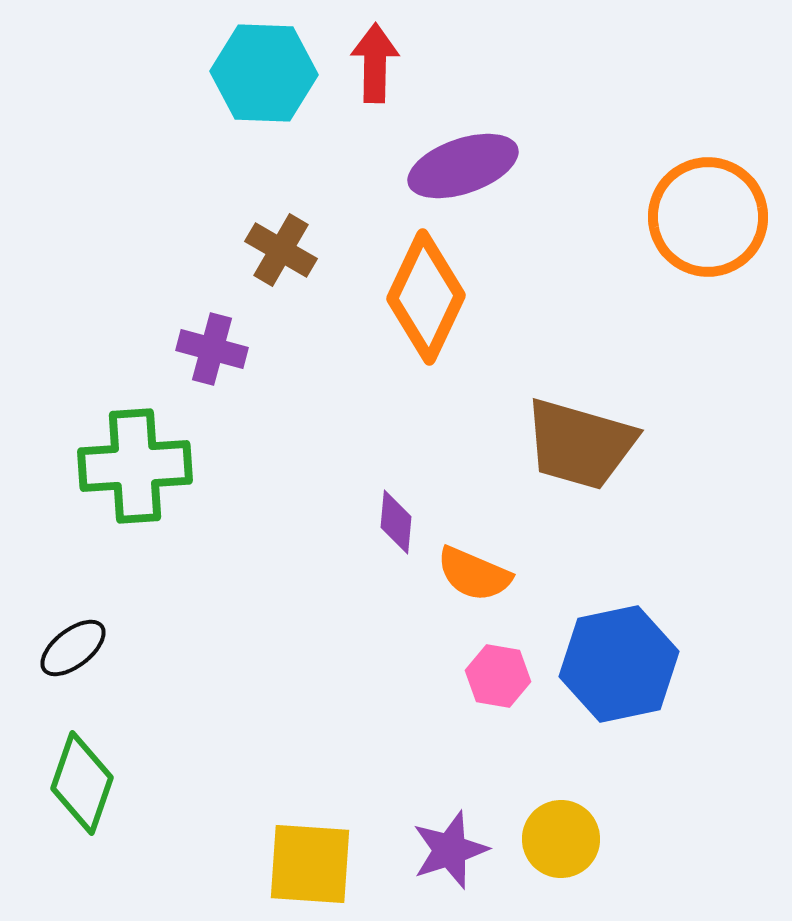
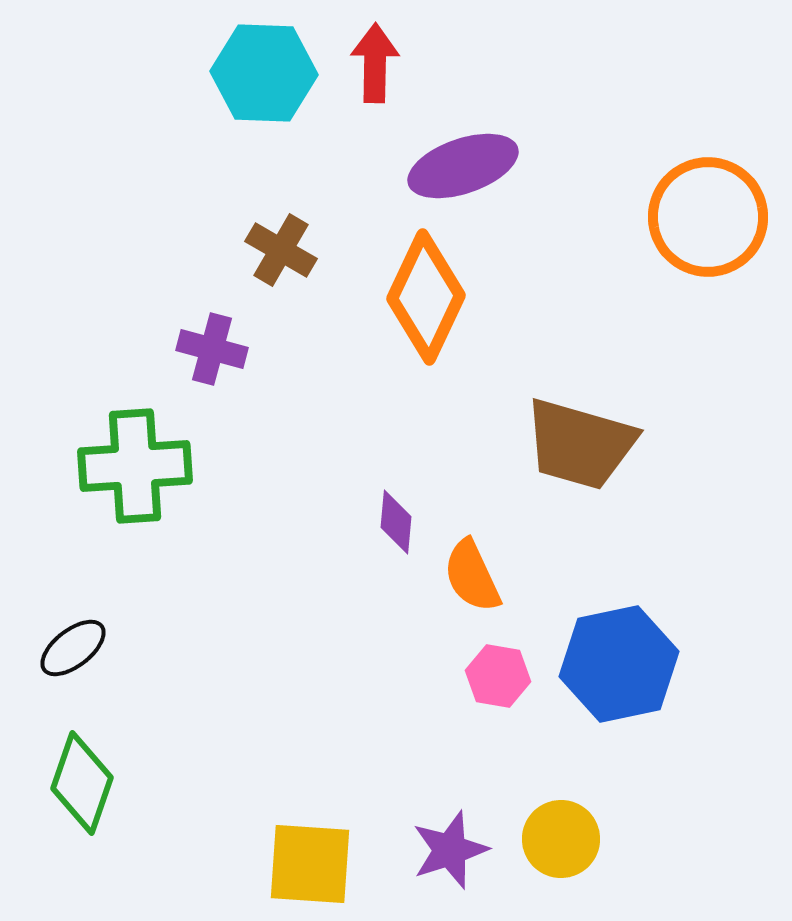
orange semicircle: moved 2 px left, 2 px down; rotated 42 degrees clockwise
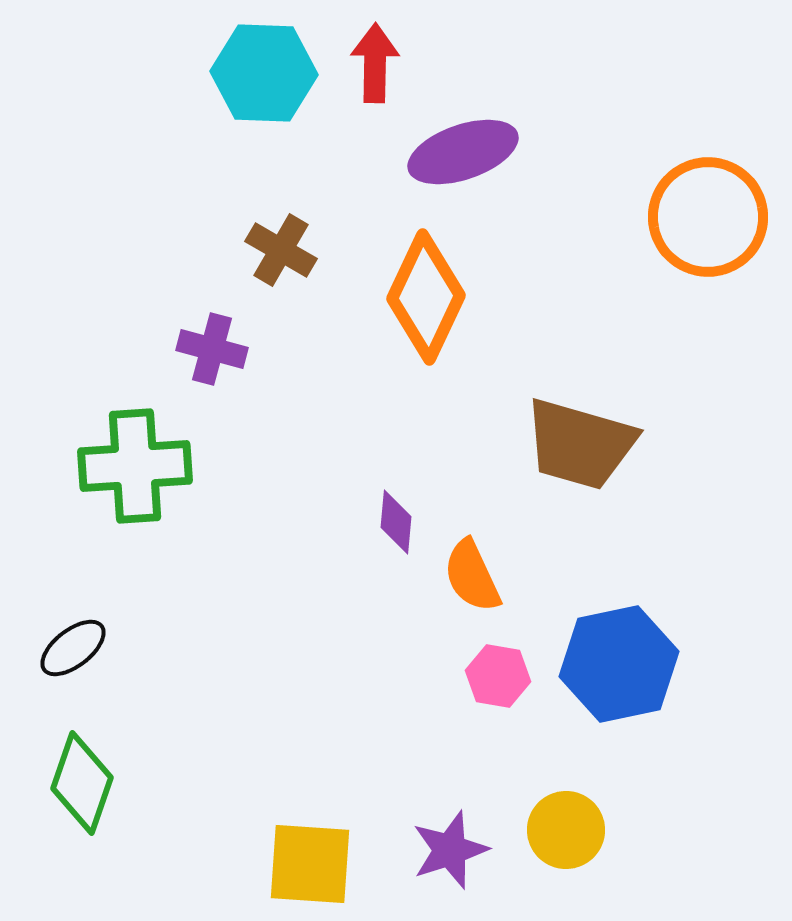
purple ellipse: moved 14 px up
yellow circle: moved 5 px right, 9 px up
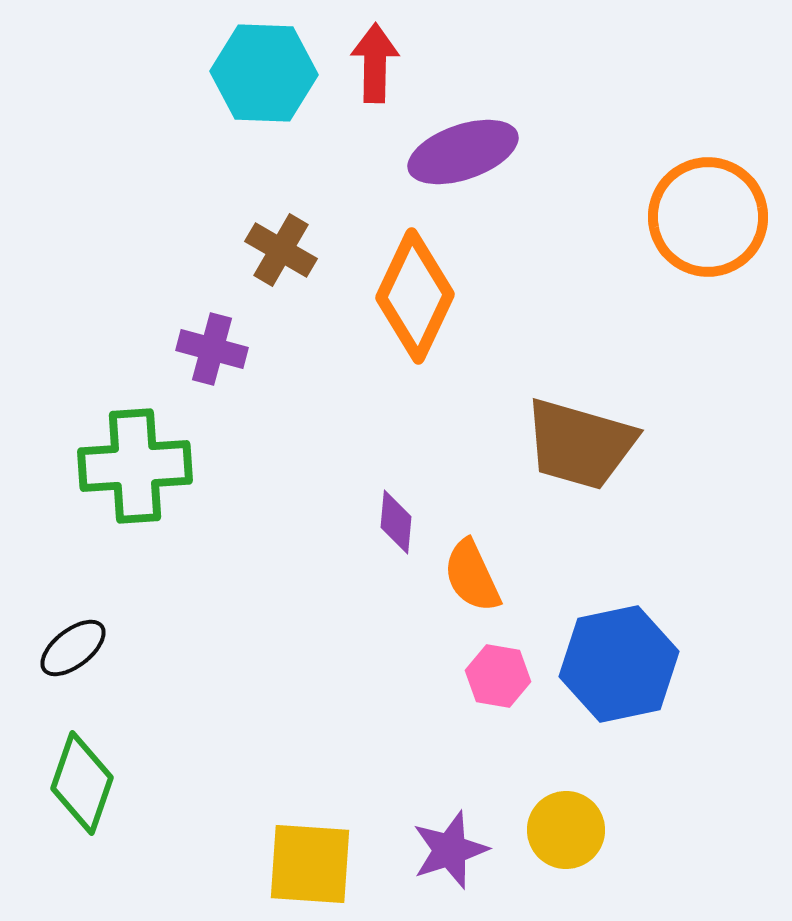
orange diamond: moved 11 px left, 1 px up
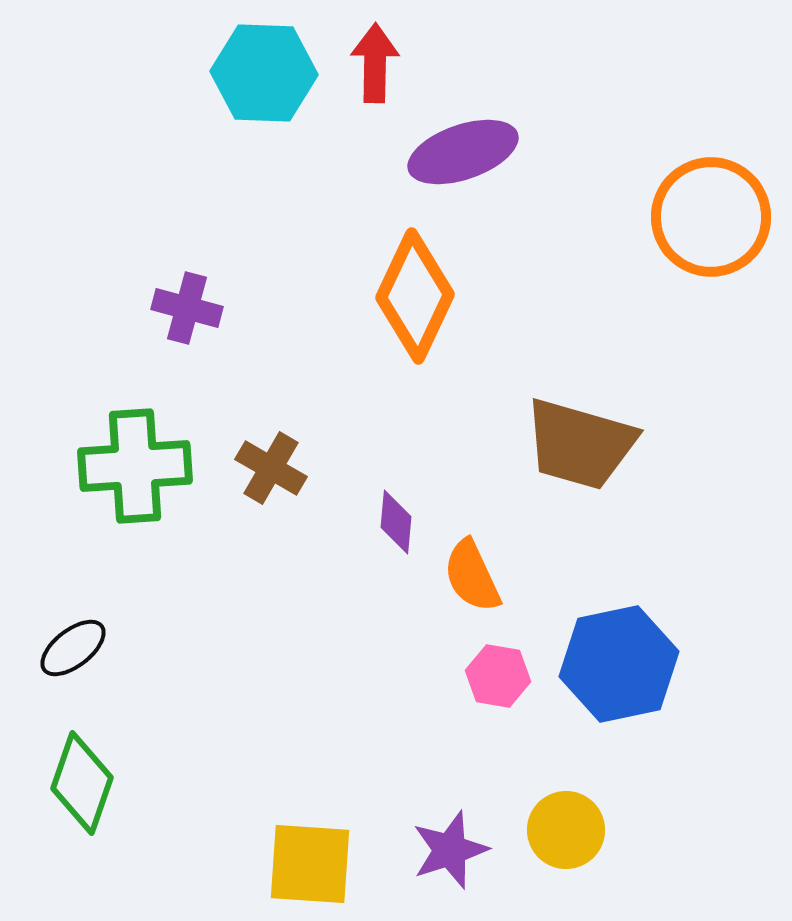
orange circle: moved 3 px right
brown cross: moved 10 px left, 218 px down
purple cross: moved 25 px left, 41 px up
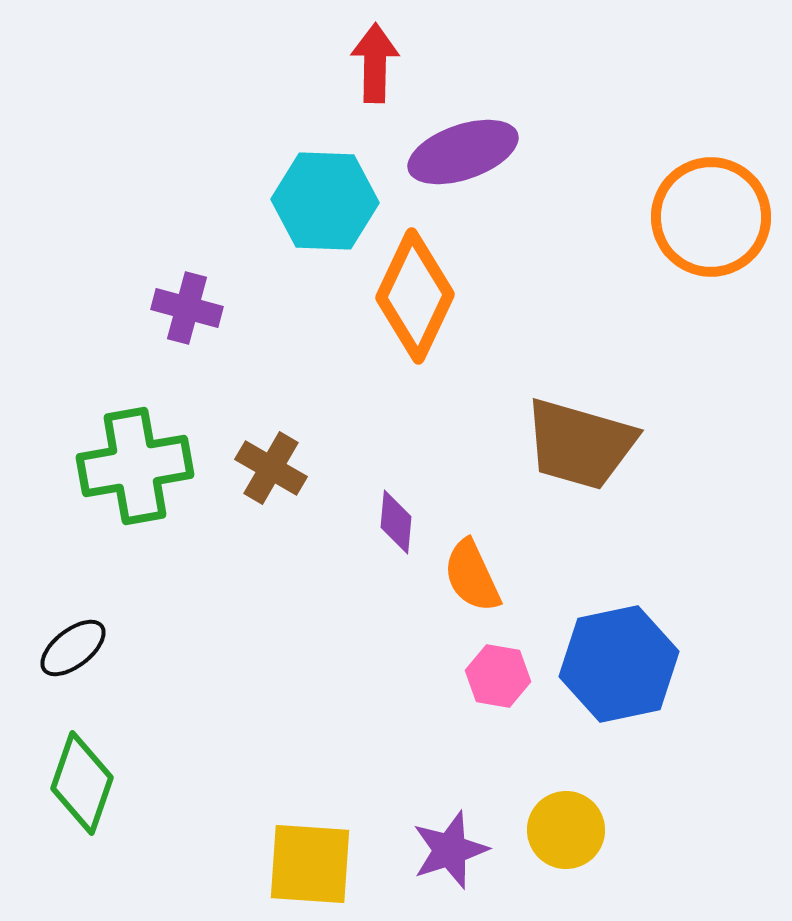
cyan hexagon: moved 61 px right, 128 px down
green cross: rotated 6 degrees counterclockwise
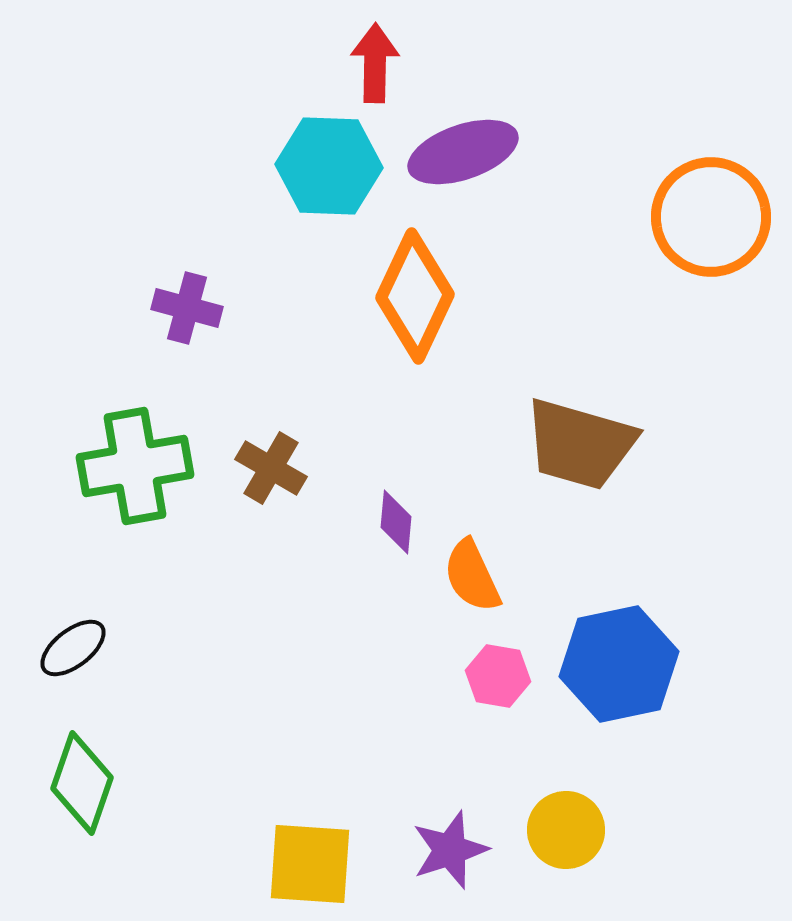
cyan hexagon: moved 4 px right, 35 px up
